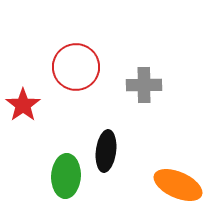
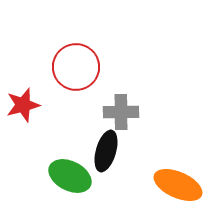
gray cross: moved 23 px left, 27 px down
red star: rotated 20 degrees clockwise
black ellipse: rotated 9 degrees clockwise
green ellipse: moved 4 px right; rotated 66 degrees counterclockwise
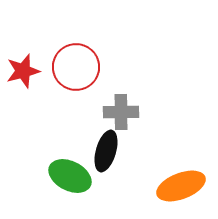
red star: moved 34 px up
orange ellipse: moved 3 px right, 1 px down; rotated 45 degrees counterclockwise
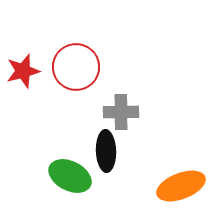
black ellipse: rotated 18 degrees counterclockwise
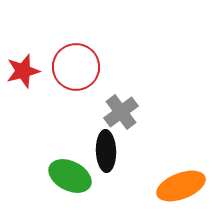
gray cross: rotated 36 degrees counterclockwise
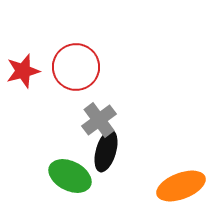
gray cross: moved 22 px left, 8 px down
black ellipse: rotated 18 degrees clockwise
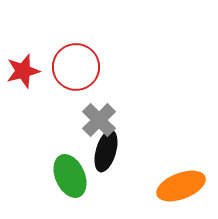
gray cross: rotated 8 degrees counterclockwise
green ellipse: rotated 39 degrees clockwise
